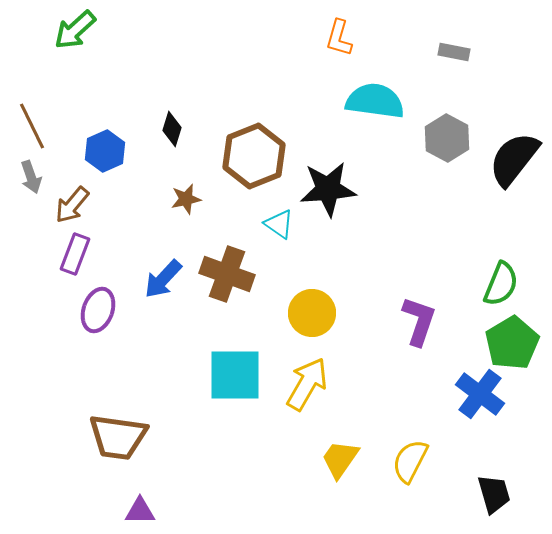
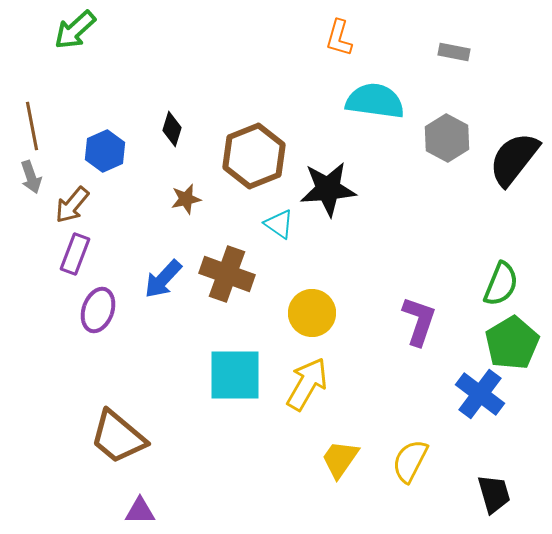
brown line: rotated 15 degrees clockwise
brown trapezoid: rotated 32 degrees clockwise
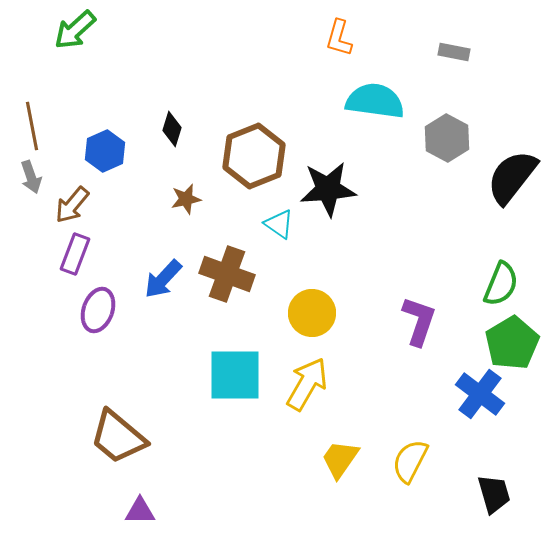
black semicircle: moved 2 px left, 18 px down
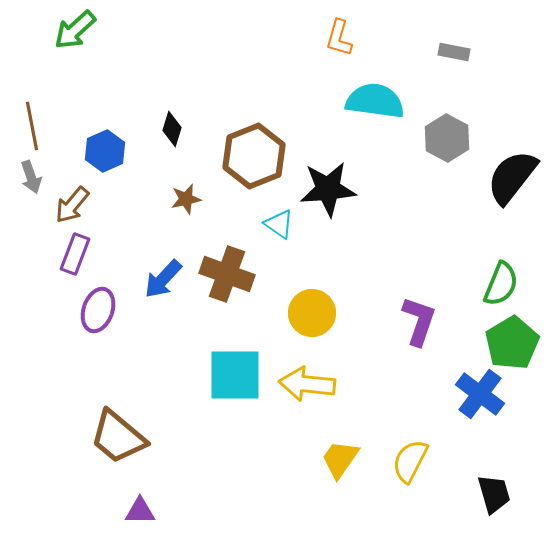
yellow arrow: rotated 114 degrees counterclockwise
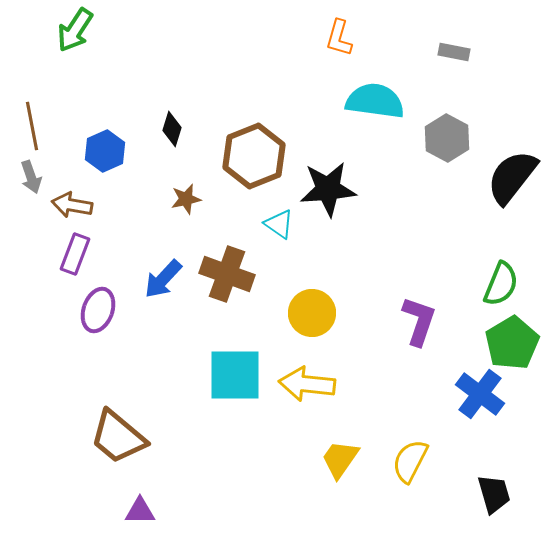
green arrow: rotated 15 degrees counterclockwise
brown arrow: rotated 60 degrees clockwise
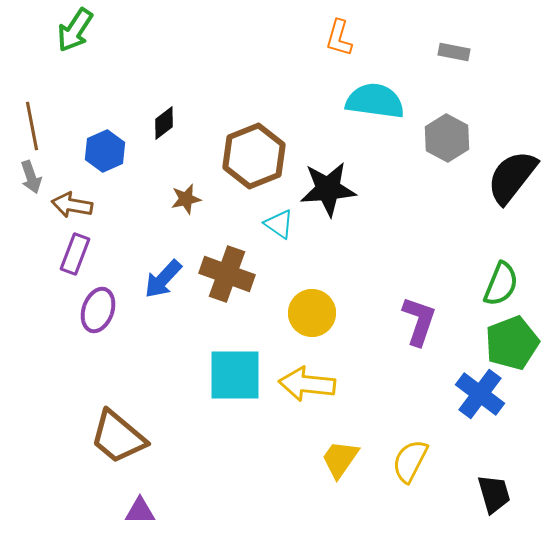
black diamond: moved 8 px left, 6 px up; rotated 36 degrees clockwise
green pentagon: rotated 10 degrees clockwise
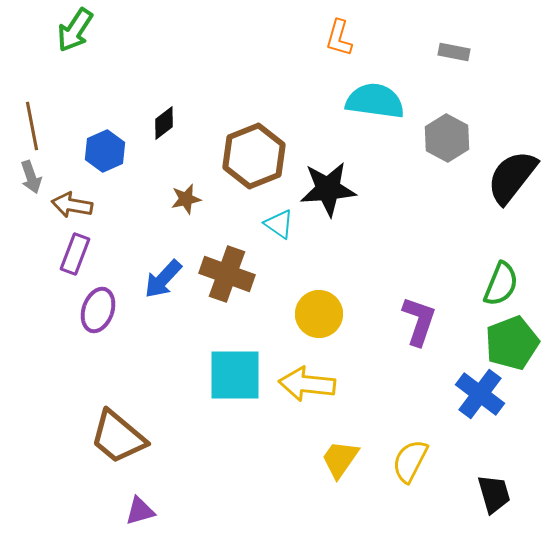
yellow circle: moved 7 px right, 1 px down
purple triangle: rotated 16 degrees counterclockwise
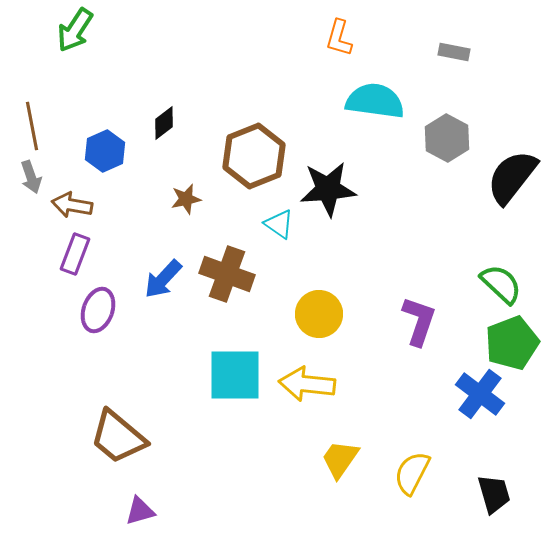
green semicircle: rotated 69 degrees counterclockwise
yellow semicircle: moved 2 px right, 12 px down
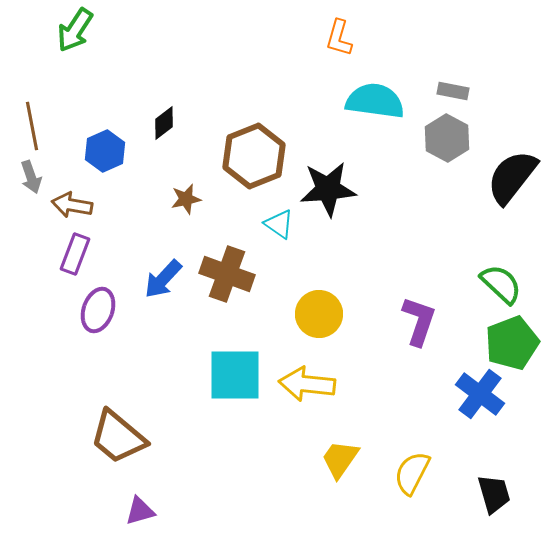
gray rectangle: moved 1 px left, 39 px down
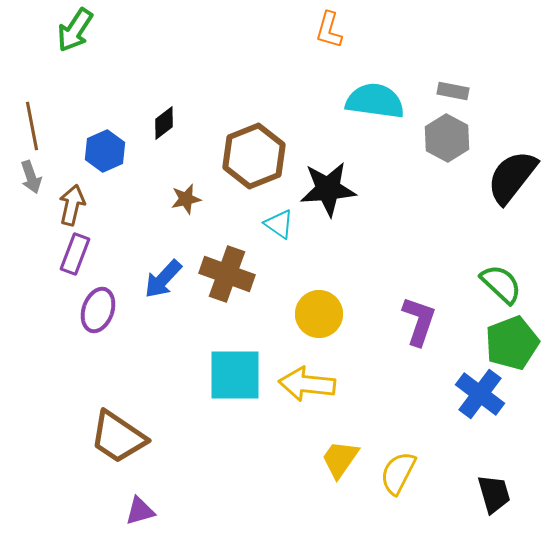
orange L-shape: moved 10 px left, 8 px up
brown arrow: rotated 93 degrees clockwise
brown trapezoid: rotated 6 degrees counterclockwise
yellow semicircle: moved 14 px left
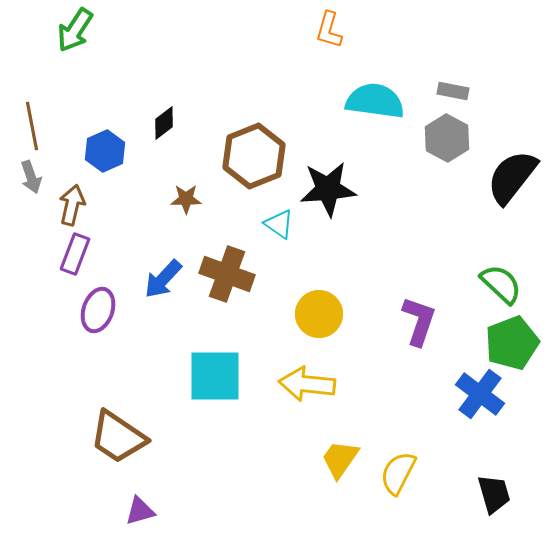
brown star: rotated 12 degrees clockwise
cyan square: moved 20 px left, 1 px down
